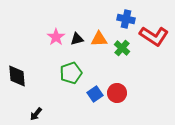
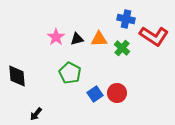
green pentagon: moved 1 px left; rotated 25 degrees counterclockwise
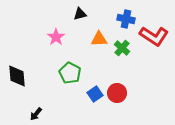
black triangle: moved 3 px right, 25 px up
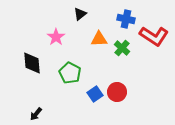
black triangle: rotated 24 degrees counterclockwise
black diamond: moved 15 px right, 13 px up
red circle: moved 1 px up
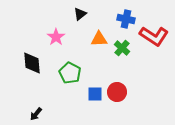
blue square: rotated 35 degrees clockwise
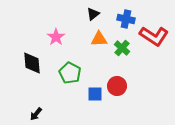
black triangle: moved 13 px right
red circle: moved 6 px up
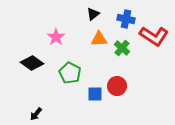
black diamond: rotated 50 degrees counterclockwise
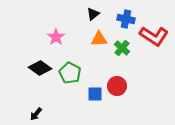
black diamond: moved 8 px right, 5 px down
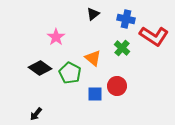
orange triangle: moved 6 px left, 19 px down; rotated 42 degrees clockwise
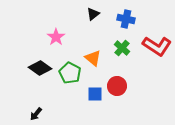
red L-shape: moved 3 px right, 10 px down
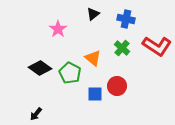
pink star: moved 2 px right, 8 px up
